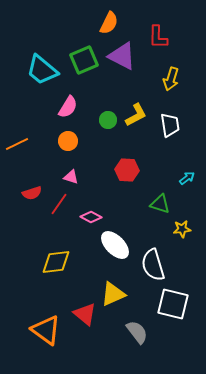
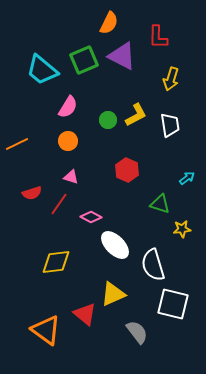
red hexagon: rotated 20 degrees clockwise
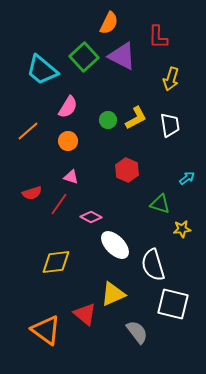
green square: moved 3 px up; rotated 20 degrees counterclockwise
yellow L-shape: moved 3 px down
orange line: moved 11 px right, 13 px up; rotated 15 degrees counterclockwise
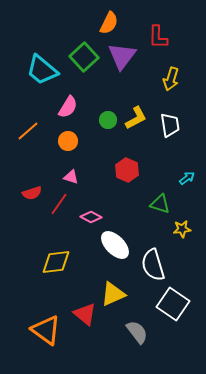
purple triangle: rotated 40 degrees clockwise
white square: rotated 20 degrees clockwise
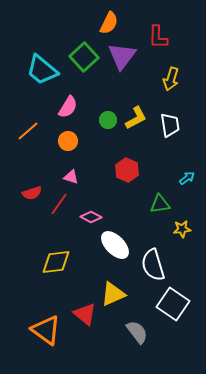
green triangle: rotated 25 degrees counterclockwise
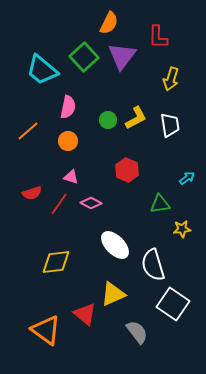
pink semicircle: rotated 20 degrees counterclockwise
pink diamond: moved 14 px up
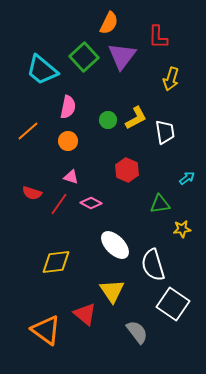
white trapezoid: moved 5 px left, 7 px down
red semicircle: rotated 36 degrees clockwise
yellow triangle: moved 1 px left, 3 px up; rotated 40 degrees counterclockwise
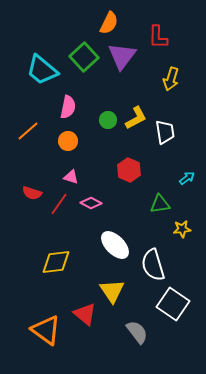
red hexagon: moved 2 px right
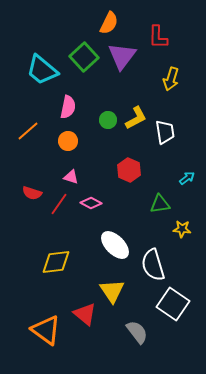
yellow star: rotated 12 degrees clockwise
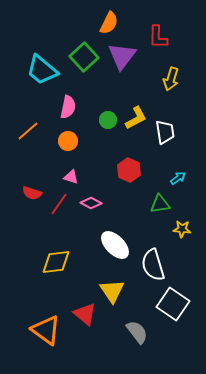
cyan arrow: moved 9 px left
